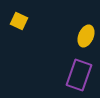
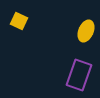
yellow ellipse: moved 5 px up
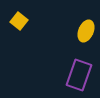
yellow square: rotated 12 degrees clockwise
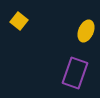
purple rectangle: moved 4 px left, 2 px up
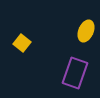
yellow square: moved 3 px right, 22 px down
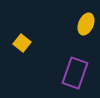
yellow ellipse: moved 7 px up
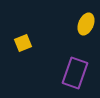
yellow square: moved 1 px right; rotated 30 degrees clockwise
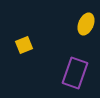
yellow square: moved 1 px right, 2 px down
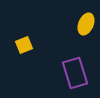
purple rectangle: rotated 36 degrees counterclockwise
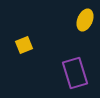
yellow ellipse: moved 1 px left, 4 px up
